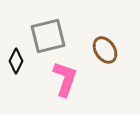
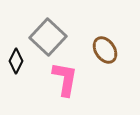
gray square: moved 1 px down; rotated 33 degrees counterclockwise
pink L-shape: rotated 9 degrees counterclockwise
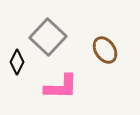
black diamond: moved 1 px right, 1 px down
pink L-shape: moved 4 px left, 8 px down; rotated 81 degrees clockwise
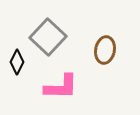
brown ellipse: rotated 44 degrees clockwise
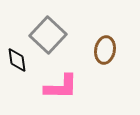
gray square: moved 2 px up
black diamond: moved 2 px up; rotated 35 degrees counterclockwise
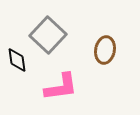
pink L-shape: rotated 9 degrees counterclockwise
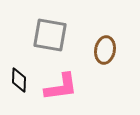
gray square: moved 2 px right; rotated 33 degrees counterclockwise
black diamond: moved 2 px right, 20 px down; rotated 10 degrees clockwise
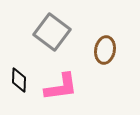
gray square: moved 2 px right, 3 px up; rotated 27 degrees clockwise
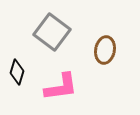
black diamond: moved 2 px left, 8 px up; rotated 15 degrees clockwise
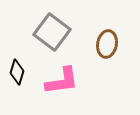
brown ellipse: moved 2 px right, 6 px up
pink L-shape: moved 1 px right, 6 px up
